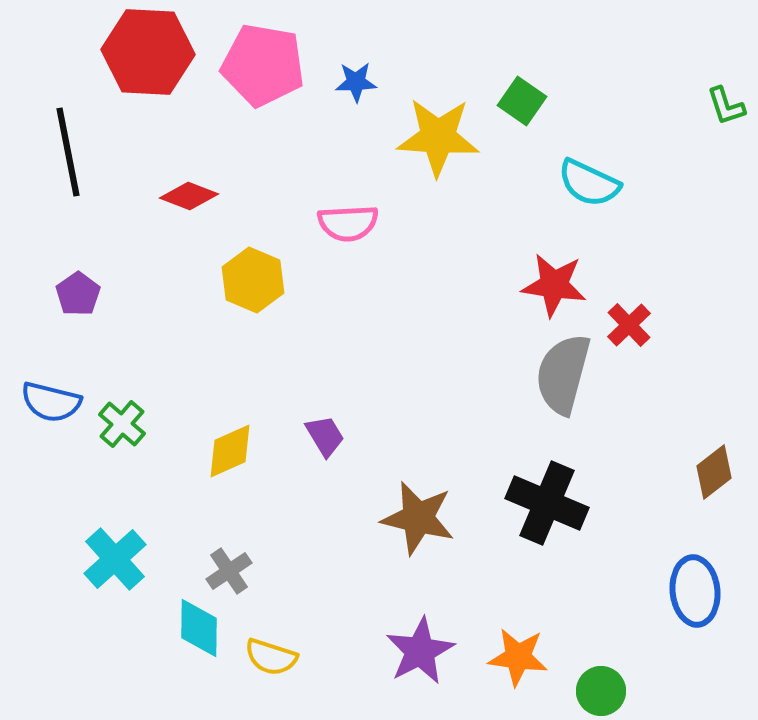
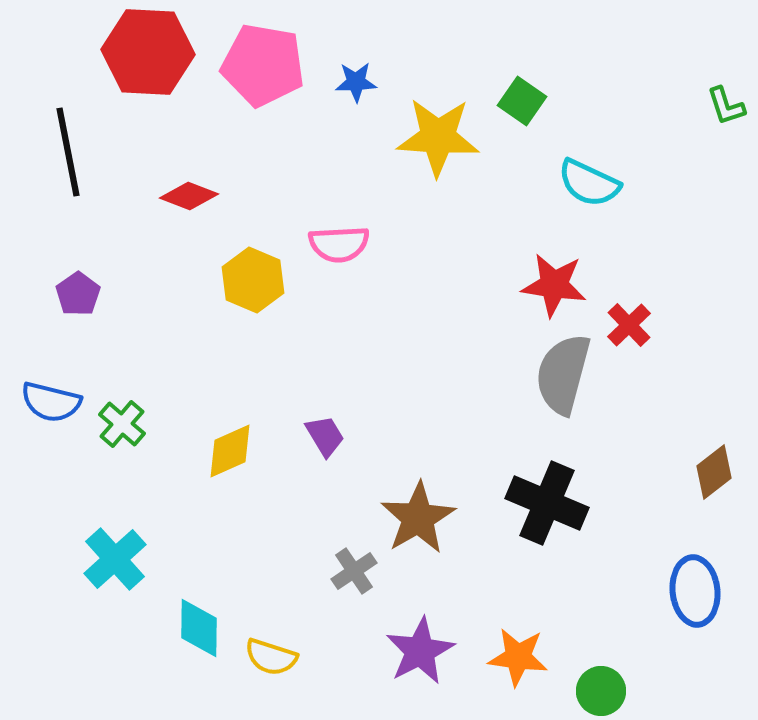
pink semicircle: moved 9 px left, 21 px down
brown star: rotated 28 degrees clockwise
gray cross: moved 125 px right
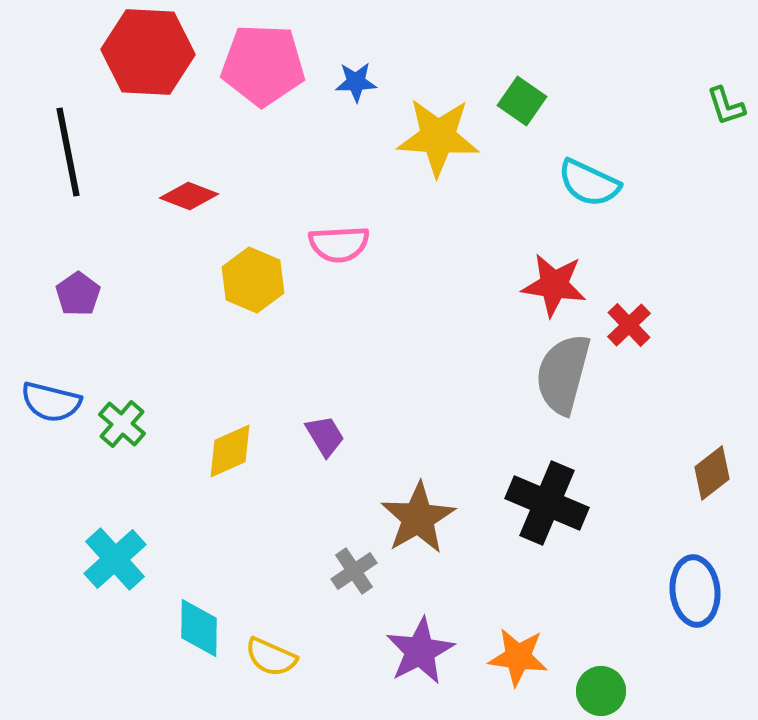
pink pentagon: rotated 8 degrees counterclockwise
brown diamond: moved 2 px left, 1 px down
yellow semicircle: rotated 6 degrees clockwise
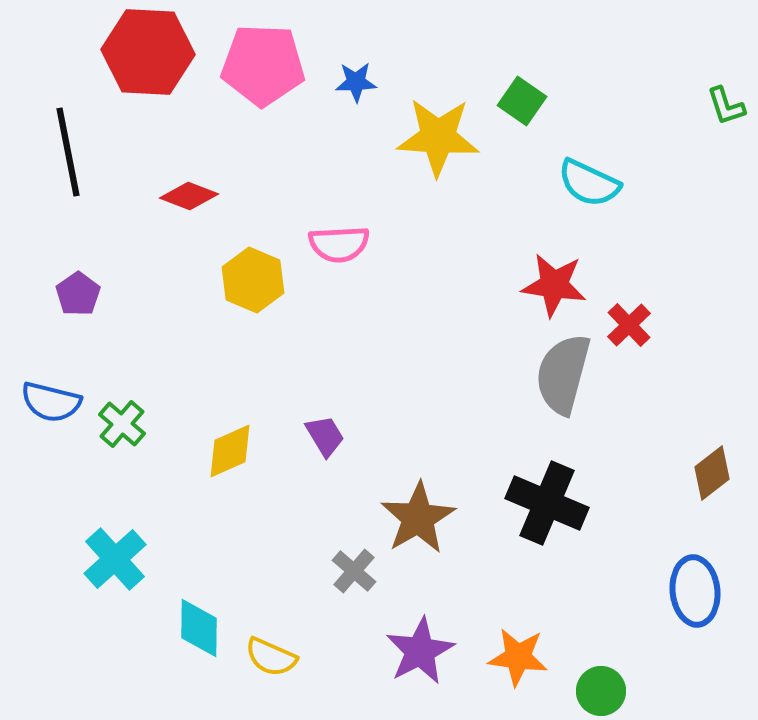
gray cross: rotated 15 degrees counterclockwise
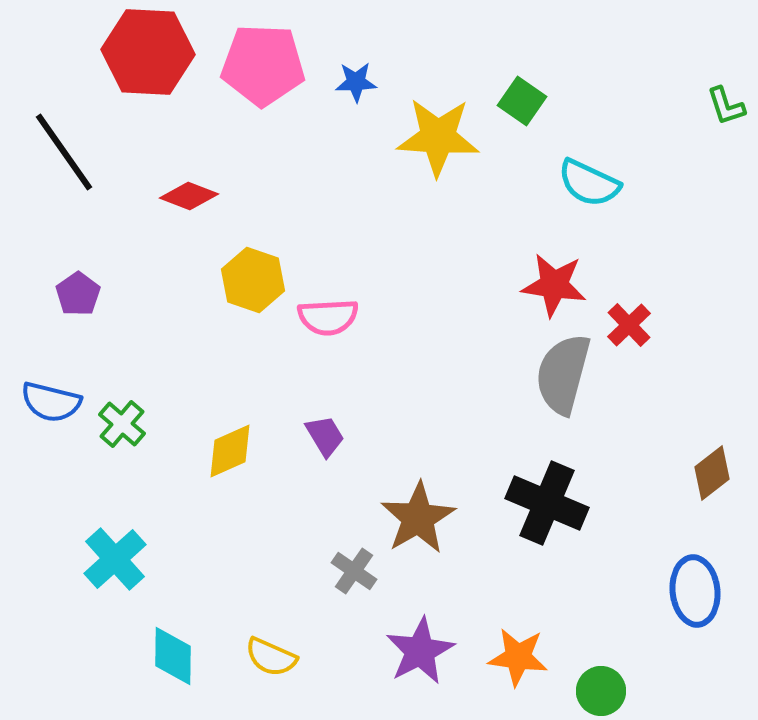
black line: moved 4 px left; rotated 24 degrees counterclockwise
pink semicircle: moved 11 px left, 73 px down
yellow hexagon: rotated 4 degrees counterclockwise
gray cross: rotated 6 degrees counterclockwise
cyan diamond: moved 26 px left, 28 px down
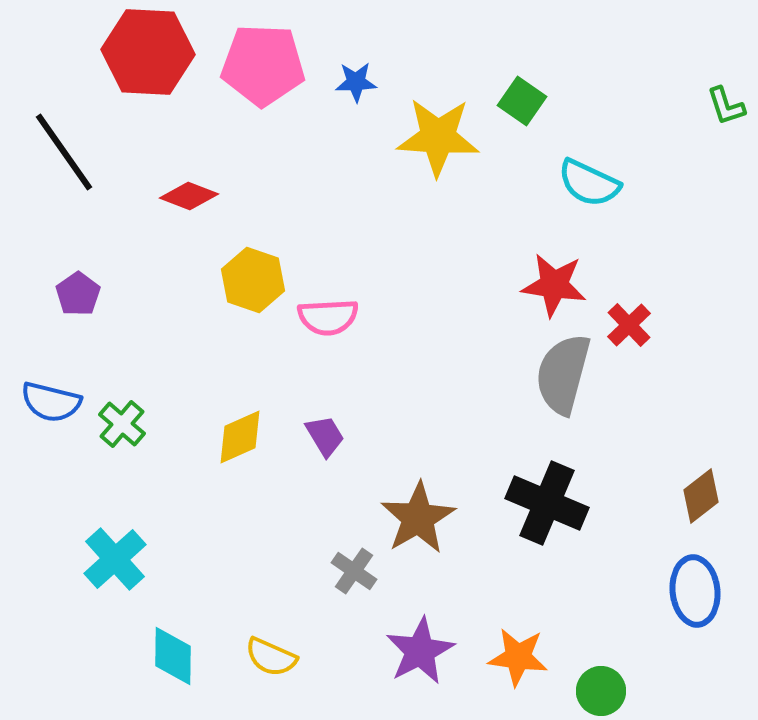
yellow diamond: moved 10 px right, 14 px up
brown diamond: moved 11 px left, 23 px down
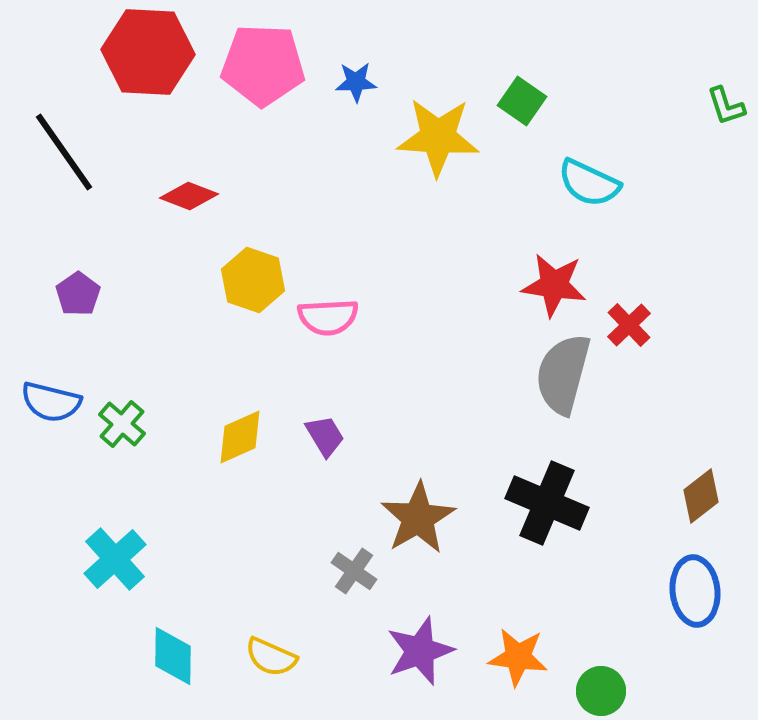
purple star: rotated 8 degrees clockwise
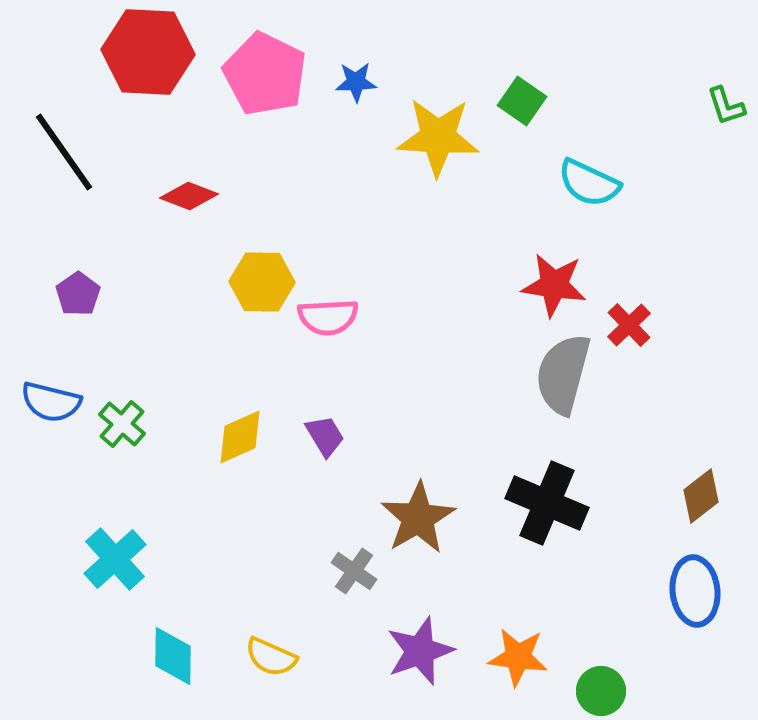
pink pentagon: moved 2 px right, 9 px down; rotated 24 degrees clockwise
yellow hexagon: moved 9 px right, 2 px down; rotated 18 degrees counterclockwise
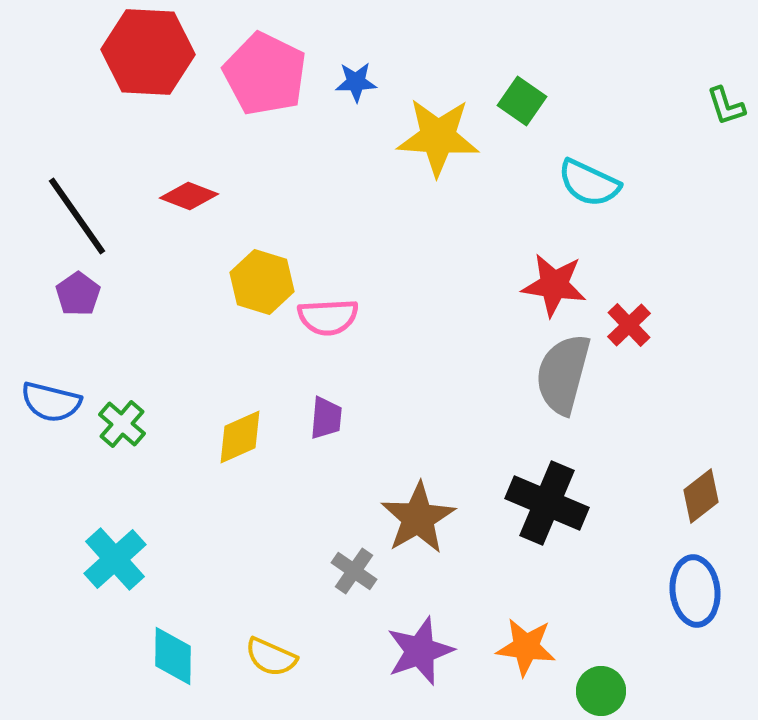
black line: moved 13 px right, 64 px down
yellow hexagon: rotated 16 degrees clockwise
purple trapezoid: moved 1 px right, 18 px up; rotated 36 degrees clockwise
orange star: moved 8 px right, 10 px up
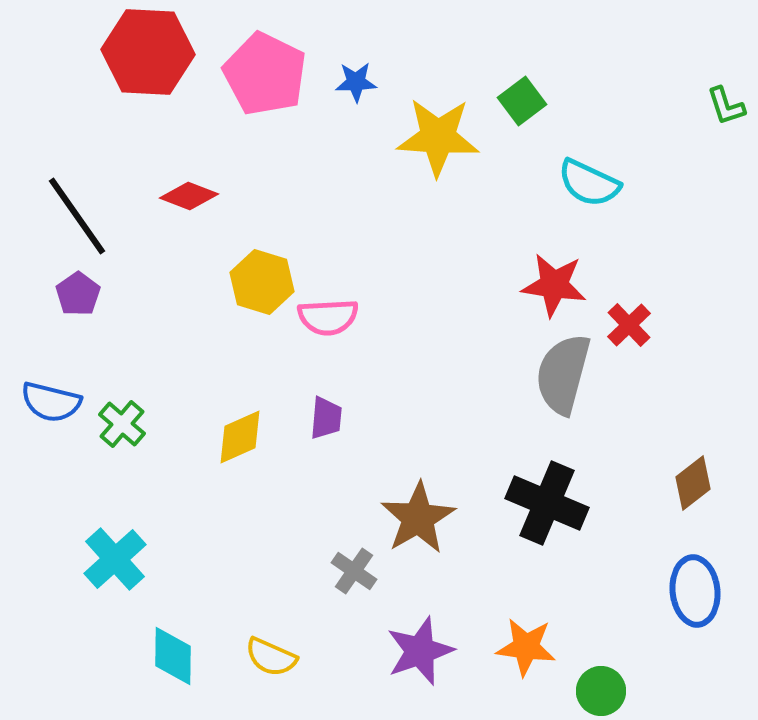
green square: rotated 18 degrees clockwise
brown diamond: moved 8 px left, 13 px up
